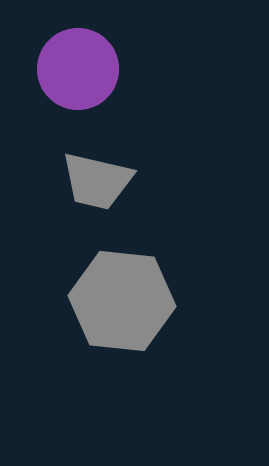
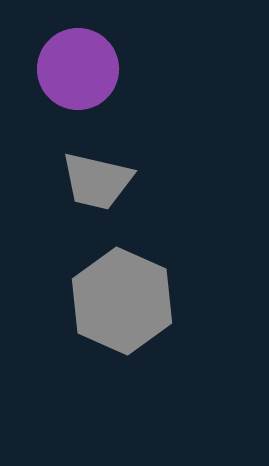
gray hexagon: rotated 18 degrees clockwise
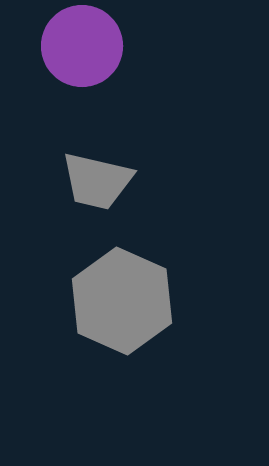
purple circle: moved 4 px right, 23 px up
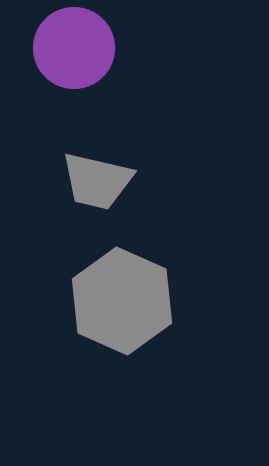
purple circle: moved 8 px left, 2 px down
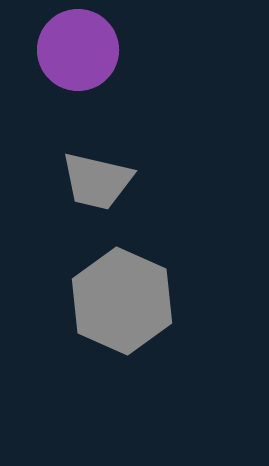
purple circle: moved 4 px right, 2 px down
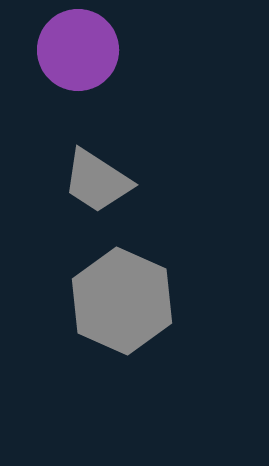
gray trapezoid: rotated 20 degrees clockwise
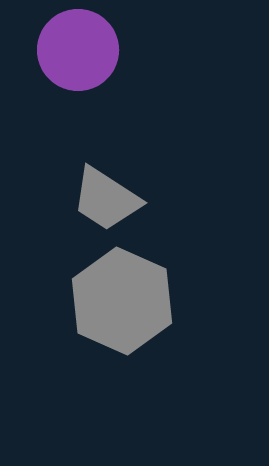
gray trapezoid: moved 9 px right, 18 px down
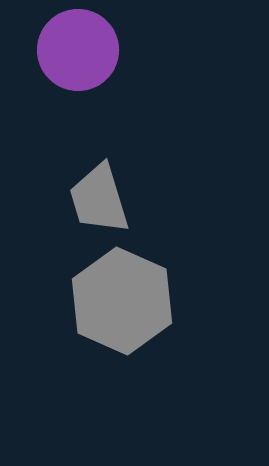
gray trapezoid: moved 7 px left; rotated 40 degrees clockwise
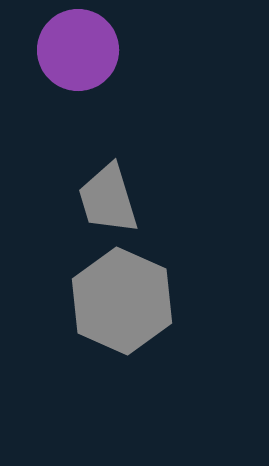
gray trapezoid: moved 9 px right
